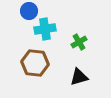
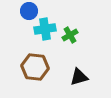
green cross: moved 9 px left, 7 px up
brown hexagon: moved 4 px down
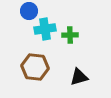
green cross: rotated 28 degrees clockwise
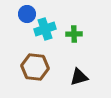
blue circle: moved 2 px left, 3 px down
cyan cross: rotated 10 degrees counterclockwise
green cross: moved 4 px right, 1 px up
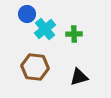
cyan cross: rotated 20 degrees counterclockwise
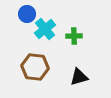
green cross: moved 2 px down
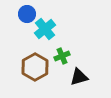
green cross: moved 12 px left, 20 px down; rotated 21 degrees counterclockwise
brown hexagon: rotated 24 degrees clockwise
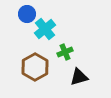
green cross: moved 3 px right, 4 px up
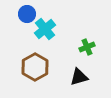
green cross: moved 22 px right, 5 px up
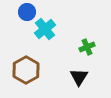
blue circle: moved 2 px up
brown hexagon: moved 9 px left, 3 px down
black triangle: rotated 42 degrees counterclockwise
